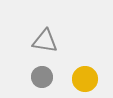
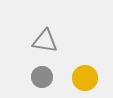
yellow circle: moved 1 px up
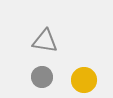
yellow circle: moved 1 px left, 2 px down
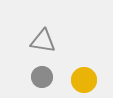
gray triangle: moved 2 px left
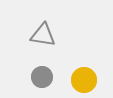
gray triangle: moved 6 px up
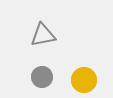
gray triangle: rotated 20 degrees counterclockwise
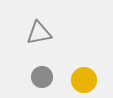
gray triangle: moved 4 px left, 2 px up
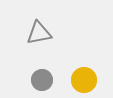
gray circle: moved 3 px down
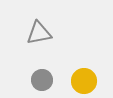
yellow circle: moved 1 px down
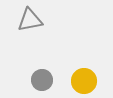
gray triangle: moved 9 px left, 13 px up
